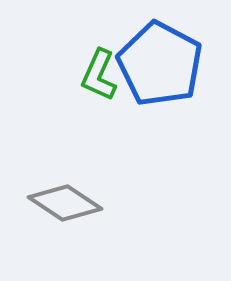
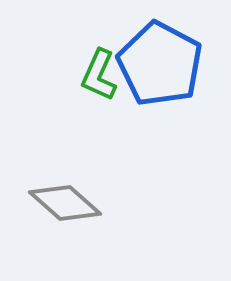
gray diamond: rotated 8 degrees clockwise
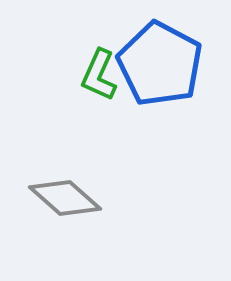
gray diamond: moved 5 px up
